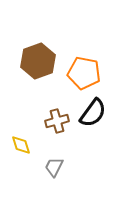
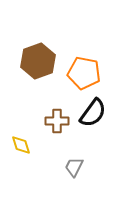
brown cross: rotated 15 degrees clockwise
gray trapezoid: moved 20 px right
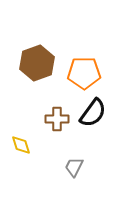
brown hexagon: moved 1 px left, 2 px down
orange pentagon: rotated 12 degrees counterclockwise
brown cross: moved 2 px up
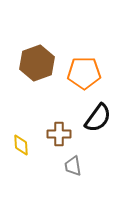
black semicircle: moved 5 px right, 5 px down
brown cross: moved 2 px right, 15 px down
yellow diamond: rotated 15 degrees clockwise
gray trapezoid: moved 1 px left, 1 px up; rotated 35 degrees counterclockwise
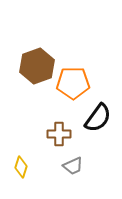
brown hexagon: moved 3 px down
orange pentagon: moved 11 px left, 10 px down
yellow diamond: moved 22 px down; rotated 20 degrees clockwise
gray trapezoid: rotated 105 degrees counterclockwise
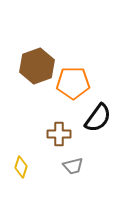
gray trapezoid: rotated 10 degrees clockwise
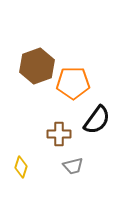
black semicircle: moved 1 px left, 2 px down
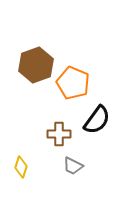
brown hexagon: moved 1 px left, 1 px up
orange pentagon: rotated 24 degrees clockwise
gray trapezoid: rotated 40 degrees clockwise
